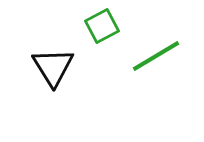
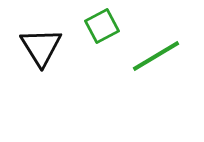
black triangle: moved 12 px left, 20 px up
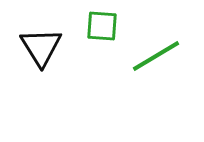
green square: rotated 32 degrees clockwise
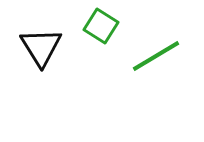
green square: moved 1 px left; rotated 28 degrees clockwise
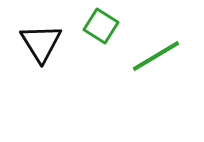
black triangle: moved 4 px up
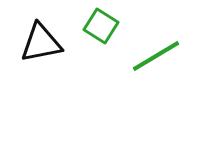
black triangle: rotated 51 degrees clockwise
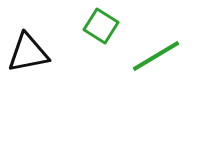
black triangle: moved 13 px left, 10 px down
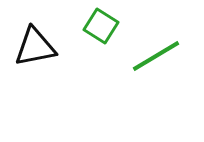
black triangle: moved 7 px right, 6 px up
